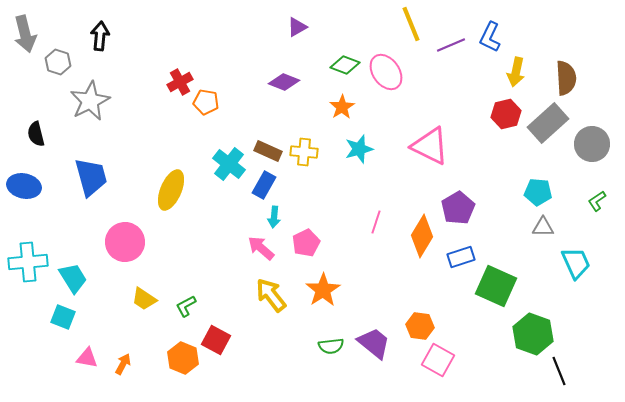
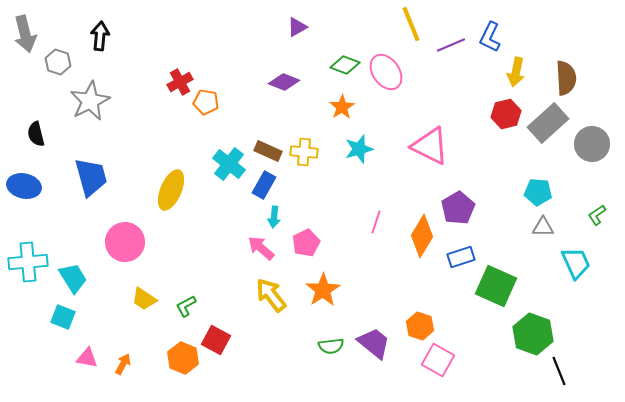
green L-shape at (597, 201): moved 14 px down
orange hexagon at (420, 326): rotated 12 degrees clockwise
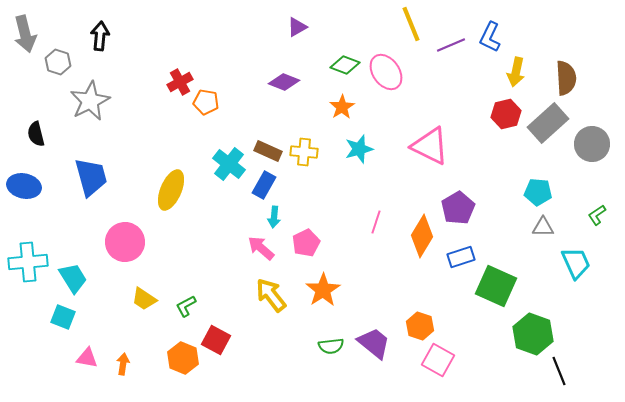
orange arrow at (123, 364): rotated 20 degrees counterclockwise
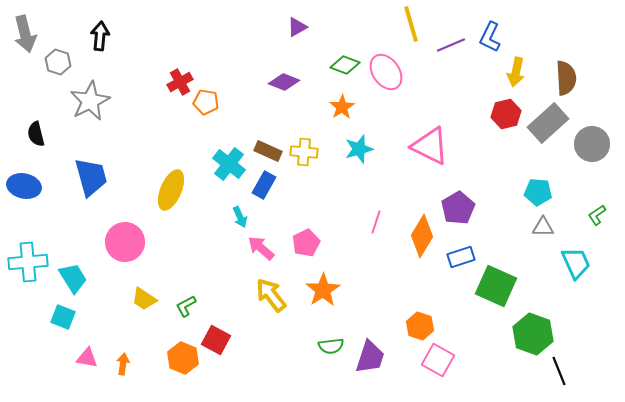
yellow line at (411, 24): rotated 6 degrees clockwise
cyan arrow at (274, 217): moved 34 px left; rotated 30 degrees counterclockwise
purple trapezoid at (374, 343): moved 4 px left, 14 px down; rotated 69 degrees clockwise
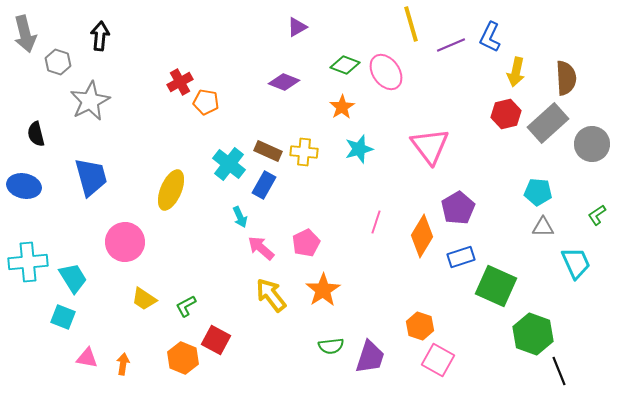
pink triangle at (430, 146): rotated 27 degrees clockwise
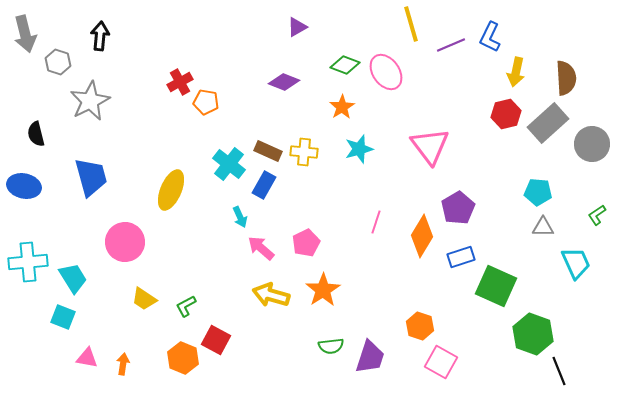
yellow arrow at (271, 295): rotated 36 degrees counterclockwise
pink square at (438, 360): moved 3 px right, 2 px down
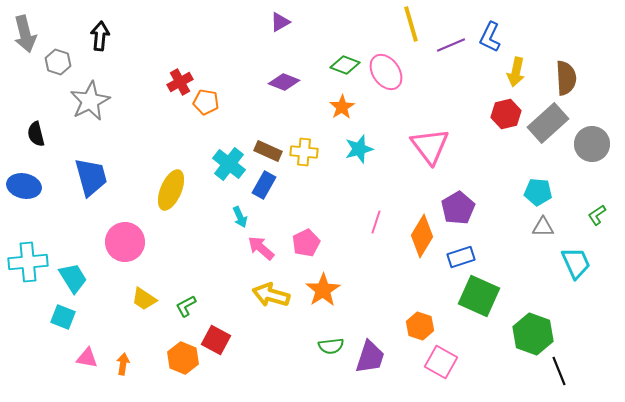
purple triangle at (297, 27): moved 17 px left, 5 px up
green square at (496, 286): moved 17 px left, 10 px down
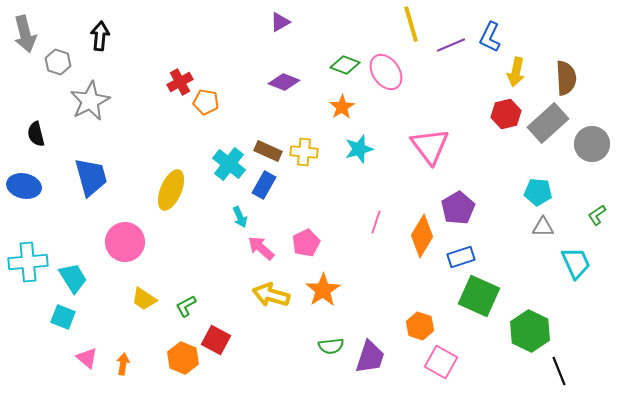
green hexagon at (533, 334): moved 3 px left, 3 px up; rotated 6 degrees clockwise
pink triangle at (87, 358): rotated 30 degrees clockwise
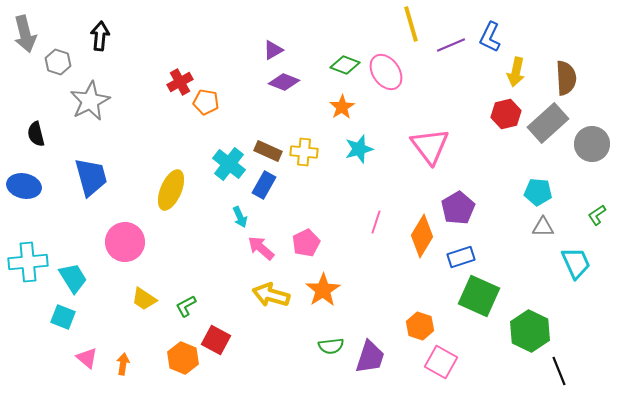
purple triangle at (280, 22): moved 7 px left, 28 px down
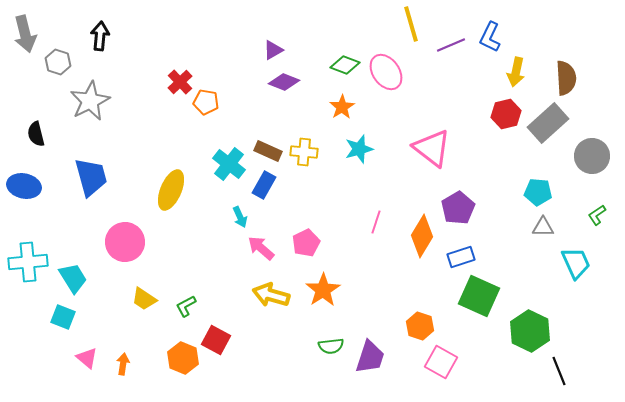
red cross at (180, 82): rotated 15 degrees counterclockwise
gray circle at (592, 144): moved 12 px down
pink triangle at (430, 146): moved 2 px right, 2 px down; rotated 15 degrees counterclockwise
